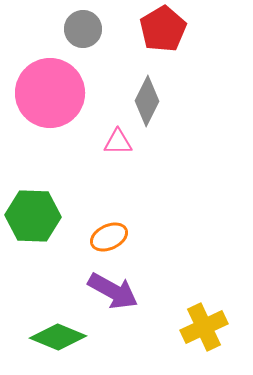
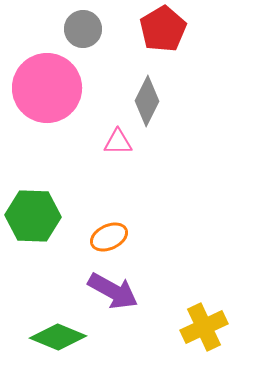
pink circle: moved 3 px left, 5 px up
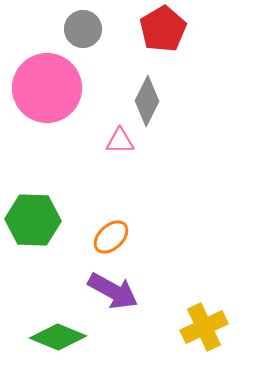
pink triangle: moved 2 px right, 1 px up
green hexagon: moved 4 px down
orange ellipse: moved 2 px right; rotated 18 degrees counterclockwise
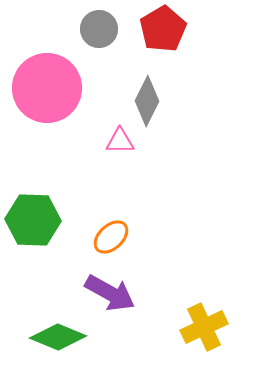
gray circle: moved 16 px right
purple arrow: moved 3 px left, 2 px down
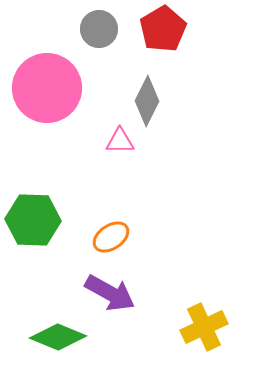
orange ellipse: rotated 9 degrees clockwise
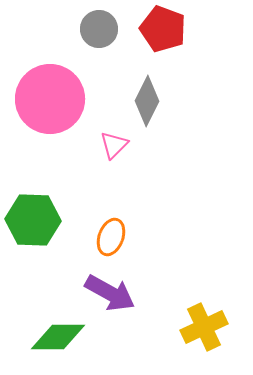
red pentagon: rotated 21 degrees counterclockwise
pink circle: moved 3 px right, 11 px down
pink triangle: moved 6 px left, 4 px down; rotated 44 degrees counterclockwise
orange ellipse: rotated 36 degrees counterclockwise
green diamond: rotated 22 degrees counterclockwise
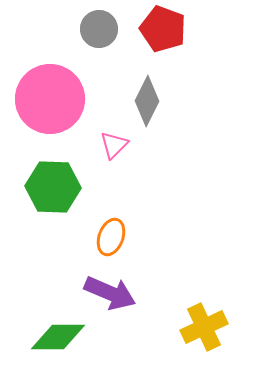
green hexagon: moved 20 px right, 33 px up
purple arrow: rotated 6 degrees counterclockwise
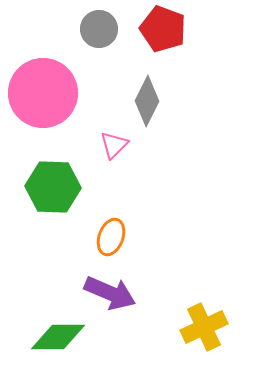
pink circle: moved 7 px left, 6 px up
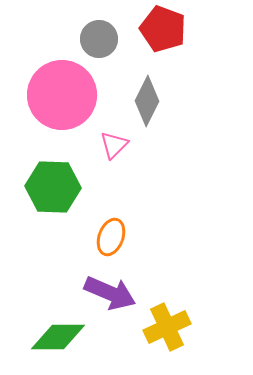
gray circle: moved 10 px down
pink circle: moved 19 px right, 2 px down
yellow cross: moved 37 px left
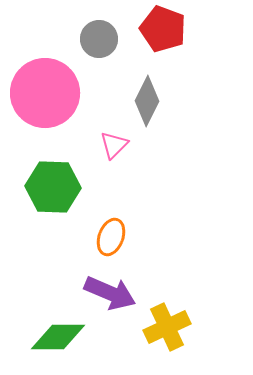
pink circle: moved 17 px left, 2 px up
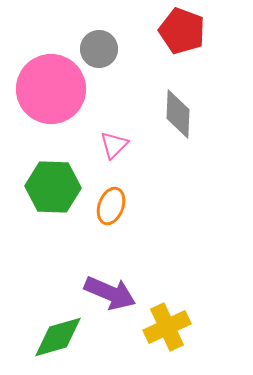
red pentagon: moved 19 px right, 2 px down
gray circle: moved 10 px down
pink circle: moved 6 px right, 4 px up
gray diamond: moved 31 px right, 13 px down; rotated 24 degrees counterclockwise
orange ellipse: moved 31 px up
green diamond: rotated 16 degrees counterclockwise
